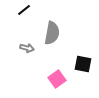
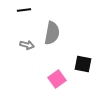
black line: rotated 32 degrees clockwise
gray arrow: moved 3 px up
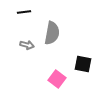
black line: moved 2 px down
pink square: rotated 18 degrees counterclockwise
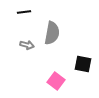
pink square: moved 1 px left, 2 px down
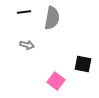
gray semicircle: moved 15 px up
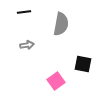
gray semicircle: moved 9 px right, 6 px down
gray arrow: rotated 24 degrees counterclockwise
pink square: rotated 18 degrees clockwise
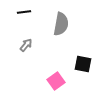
gray arrow: moved 1 px left; rotated 40 degrees counterclockwise
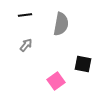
black line: moved 1 px right, 3 px down
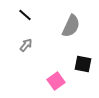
black line: rotated 48 degrees clockwise
gray semicircle: moved 10 px right, 2 px down; rotated 15 degrees clockwise
